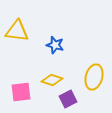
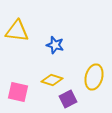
pink square: moved 3 px left; rotated 20 degrees clockwise
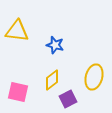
yellow diamond: rotated 55 degrees counterclockwise
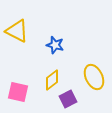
yellow triangle: rotated 20 degrees clockwise
yellow ellipse: rotated 40 degrees counterclockwise
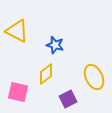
yellow diamond: moved 6 px left, 6 px up
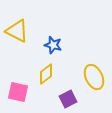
blue star: moved 2 px left
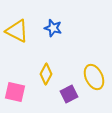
blue star: moved 17 px up
yellow diamond: rotated 25 degrees counterclockwise
pink square: moved 3 px left
purple square: moved 1 px right, 5 px up
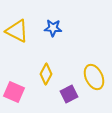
blue star: rotated 12 degrees counterclockwise
pink square: moved 1 px left; rotated 10 degrees clockwise
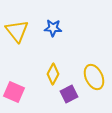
yellow triangle: rotated 25 degrees clockwise
yellow diamond: moved 7 px right
